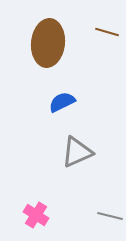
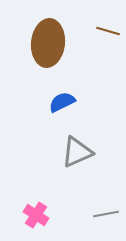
brown line: moved 1 px right, 1 px up
gray line: moved 4 px left, 2 px up; rotated 25 degrees counterclockwise
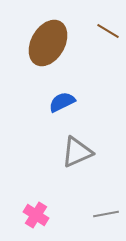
brown line: rotated 15 degrees clockwise
brown ellipse: rotated 24 degrees clockwise
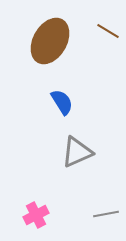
brown ellipse: moved 2 px right, 2 px up
blue semicircle: rotated 84 degrees clockwise
pink cross: rotated 30 degrees clockwise
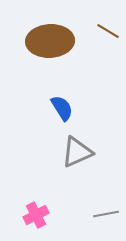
brown ellipse: rotated 57 degrees clockwise
blue semicircle: moved 6 px down
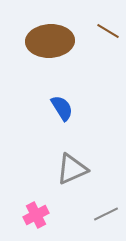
gray triangle: moved 5 px left, 17 px down
gray line: rotated 15 degrees counterclockwise
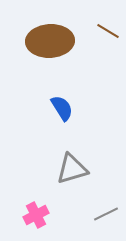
gray triangle: rotated 8 degrees clockwise
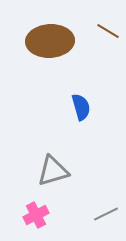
blue semicircle: moved 19 px right, 1 px up; rotated 16 degrees clockwise
gray triangle: moved 19 px left, 2 px down
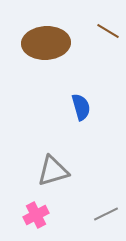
brown ellipse: moved 4 px left, 2 px down
